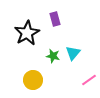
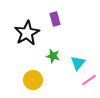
cyan triangle: moved 5 px right, 10 px down
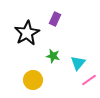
purple rectangle: rotated 40 degrees clockwise
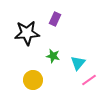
black star: rotated 25 degrees clockwise
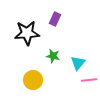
pink line: rotated 28 degrees clockwise
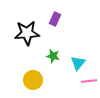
pink line: moved 1 px down
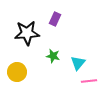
yellow circle: moved 16 px left, 8 px up
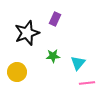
black star: rotated 15 degrees counterclockwise
green star: rotated 16 degrees counterclockwise
pink line: moved 2 px left, 2 px down
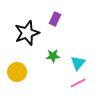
pink line: moved 9 px left; rotated 21 degrees counterclockwise
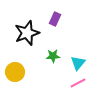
yellow circle: moved 2 px left
